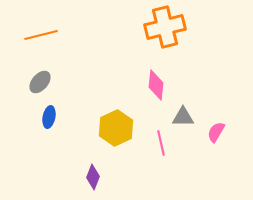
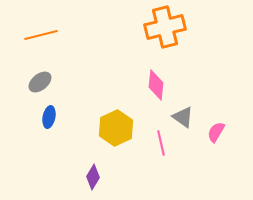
gray ellipse: rotated 10 degrees clockwise
gray triangle: rotated 35 degrees clockwise
purple diamond: rotated 10 degrees clockwise
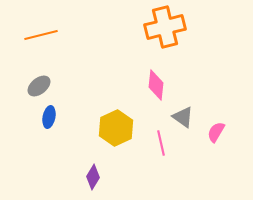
gray ellipse: moved 1 px left, 4 px down
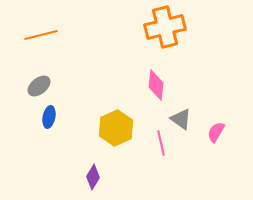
gray triangle: moved 2 px left, 2 px down
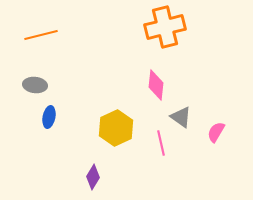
gray ellipse: moved 4 px left, 1 px up; rotated 45 degrees clockwise
gray triangle: moved 2 px up
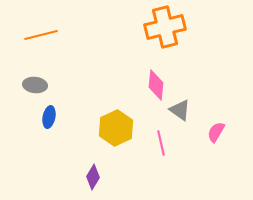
gray triangle: moved 1 px left, 7 px up
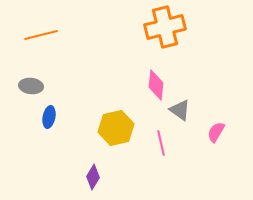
gray ellipse: moved 4 px left, 1 px down
yellow hexagon: rotated 12 degrees clockwise
